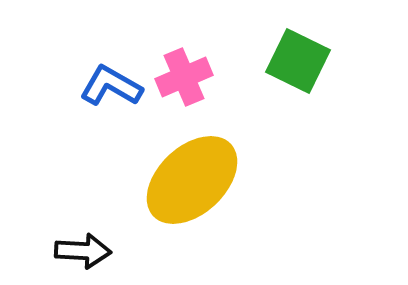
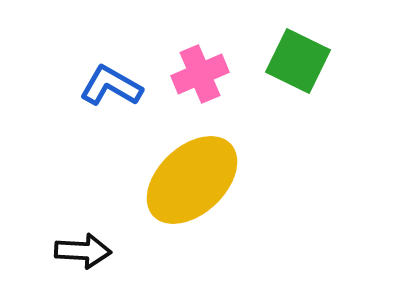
pink cross: moved 16 px right, 3 px up
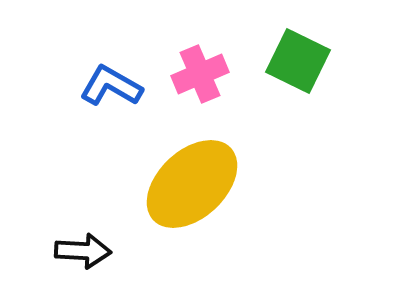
yellow ellipse: moved 4 px down
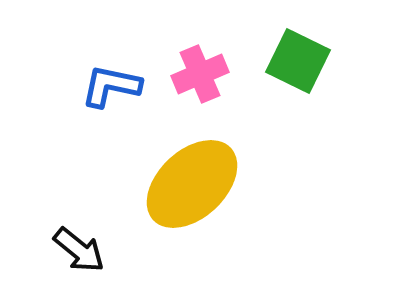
blue L-shape: rotated 18 degrees counterclockwise
black arrow: moved 4 px left, 1 px up; rotated 36 degrees clockwise
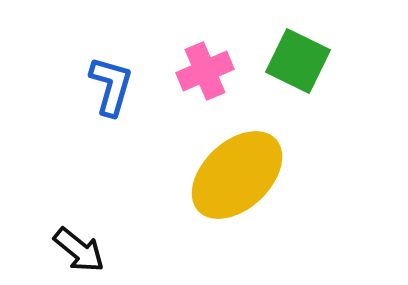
pink cross: moved 5 px right, 3 px up
blue L-shape: rotated 94 degrees clockwise
yellow ellipse: moved 45 px right, 9 px up
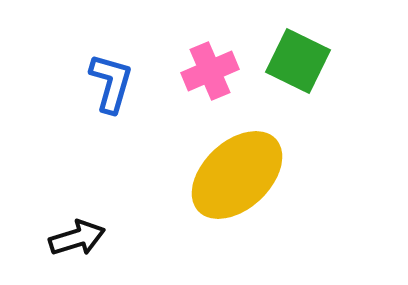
pink cross: moved 5 px right
blue L-shape: moved 3 px up
black arrow: moved 2 px left, 12 px up; rotated 56 degrees counterclockwise
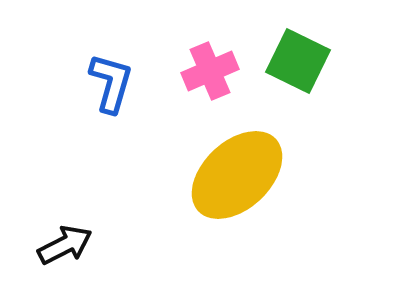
black arrow: moved 12 px left, 7 px down; rotated 10 degrees counterclockwise
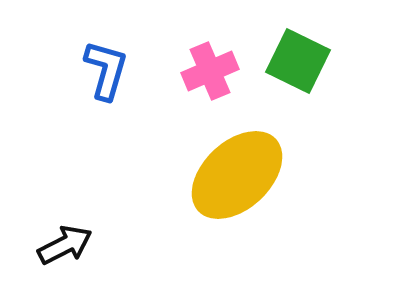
blue L-shape: moved 5 px left, 13 px up
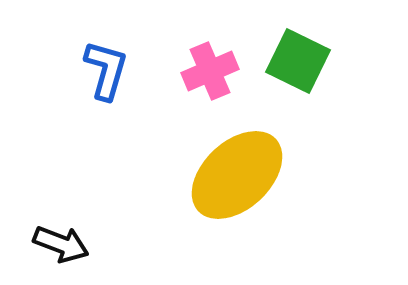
black arrow: moved 4 px left, 1 px up; rotated 48 degrees clockwise
